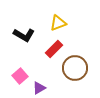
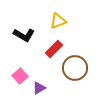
yellow triangle: moved 2 px up
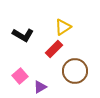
yellow triangle: moved 5 px right, 6 px down; rotated 12 degrees counterclockwise
black L-shape: moved 1 px left
brown circle: moved 3 px down
purple triangle: moved 1 px right, 1 px up
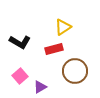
black L-shape: moved 3 px left, 7 px down
red rectangle: rotated 30 degrees clockwise
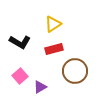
yellow triangle: moved 10 px left, 3 px up
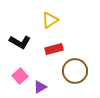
yellow triangle: moved 3 px left, 4 px up
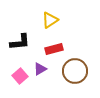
black L-shape: rotated 35 degrees counterclockwise
purple triangle: moved 18 px up
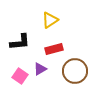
pink square: rotated 14 degrees counterclockwise
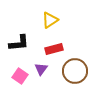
black L-shape: moved 1 px left, 1 px down
purple triangle: moved 1 px right; rotated 24 degrees counterclockwise
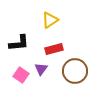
pink square: moved 1 px right, 1 px up
